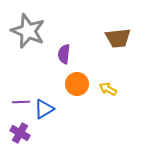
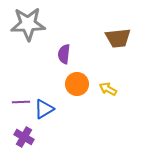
gray star: moved 7 px up; rotated 24 degrees counterclockwise
purple cross: moved 4 px right, 4 px down
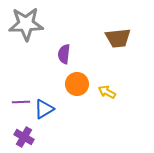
gray star: moved 2 px left
yellow arrow: moved 1 px left, 3 px down
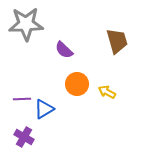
brown trapezoid: moved 1 px left, 3 px down; rotated 100 degrees counterclockwise
purple semicircle: moved 4 px up; rotated 54 degrees counterclockwise
purple line: moved 1 px right, 3 px up
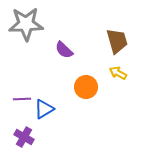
orange circle: moved 9 px right, 3 px down
yellow arrow: moved 11 px right, 19 px up
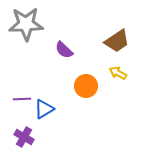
brown trapezoid: rotated 72 degrees clockwise
orange circle: moved 1 px up
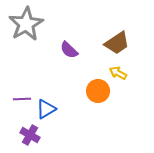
gray star: rotated 28 degrees counterclockwise
brown trapezoid: moved 2 px down
purple semicircle: moved 5 px right
orange circle: moved 12 px right, 5 px down
blue triangle: moved 2 px right
purple cross: moved 6 px right, 2 px up
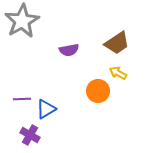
gray star: moved 4 px left, 3 px up
purple semicircle: rotated 54 degrees counterclockwise
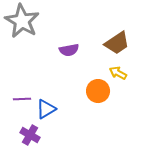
gray star: rotated 12 degrees counterclockwise
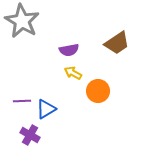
yellow arrow: moved 45 px left
purple line: moved 2 px down
